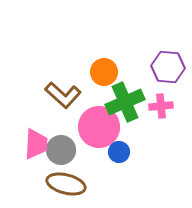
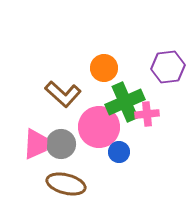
purple hexagon: rotated 12 degrees counterclockwise
orange circle: moved 4 px up
brown L-shape: moved 1 px up
pink cross: moved 14 px left, 8 px down
gray circle: moved 6 px up
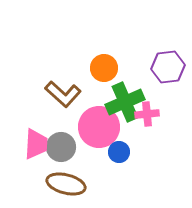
gray circle: moved 3 px down
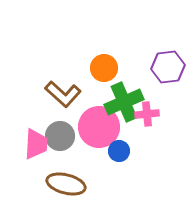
green cross: moved 1 px left
gray circle: moved 1 px left, 11 px up
blue circle: moved 1 px up
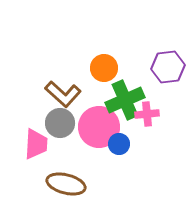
green cross: moved 1 px right, 2 px up
gray circle: moved 13 px up
blue circle: moved 7 px up
